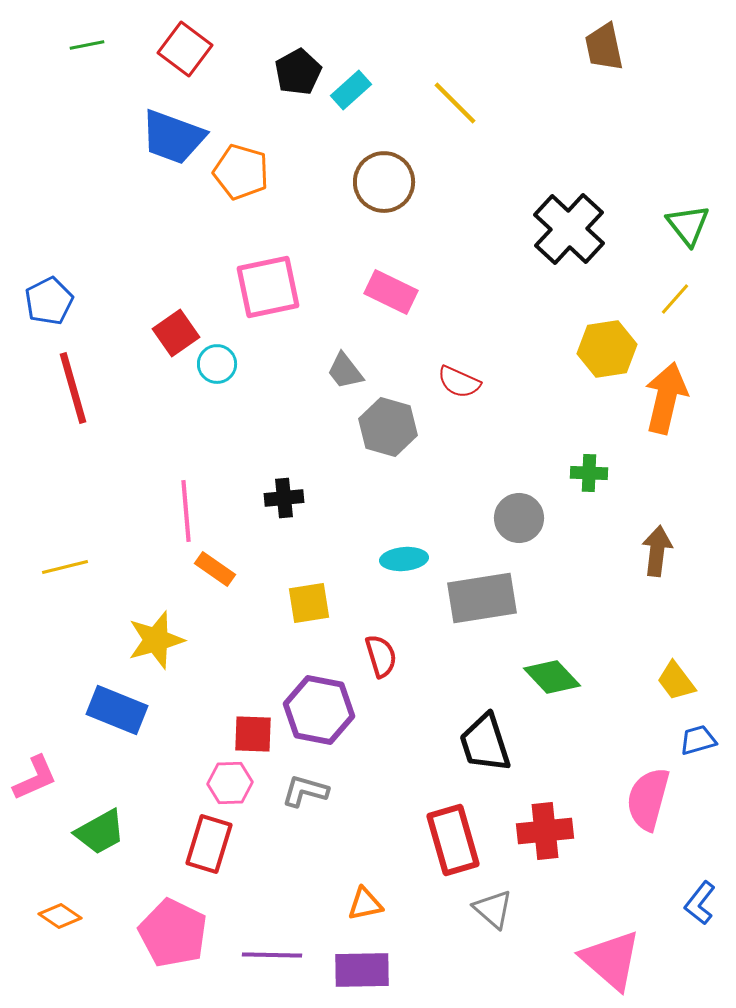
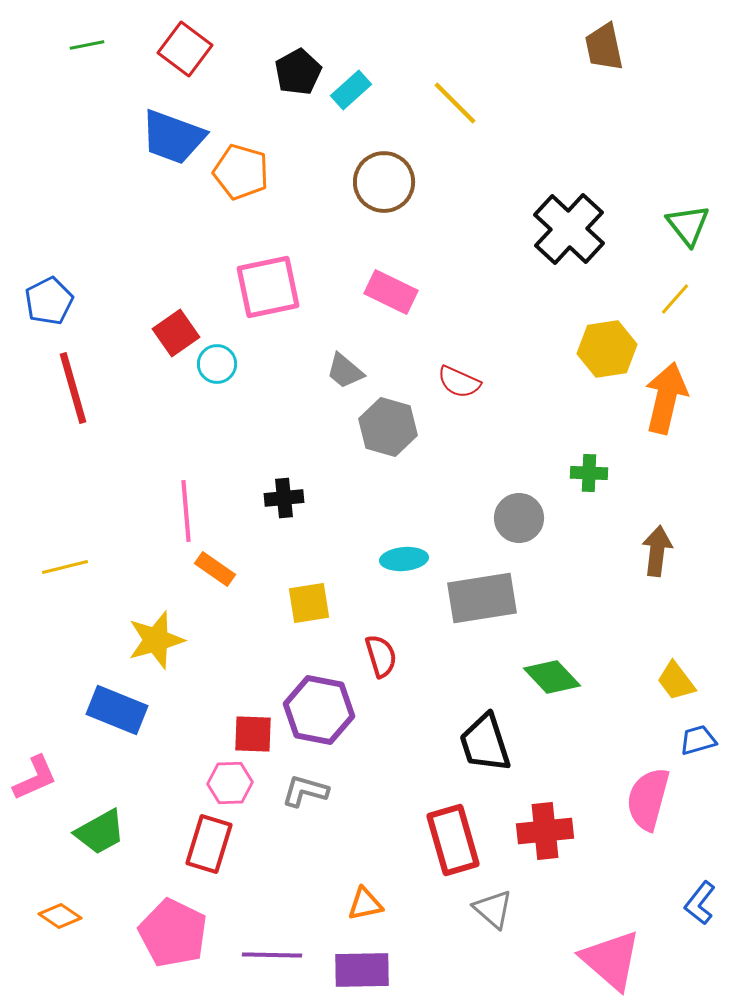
gray trapezoid at (345, 371): rotated 12 degrees counterclockwise
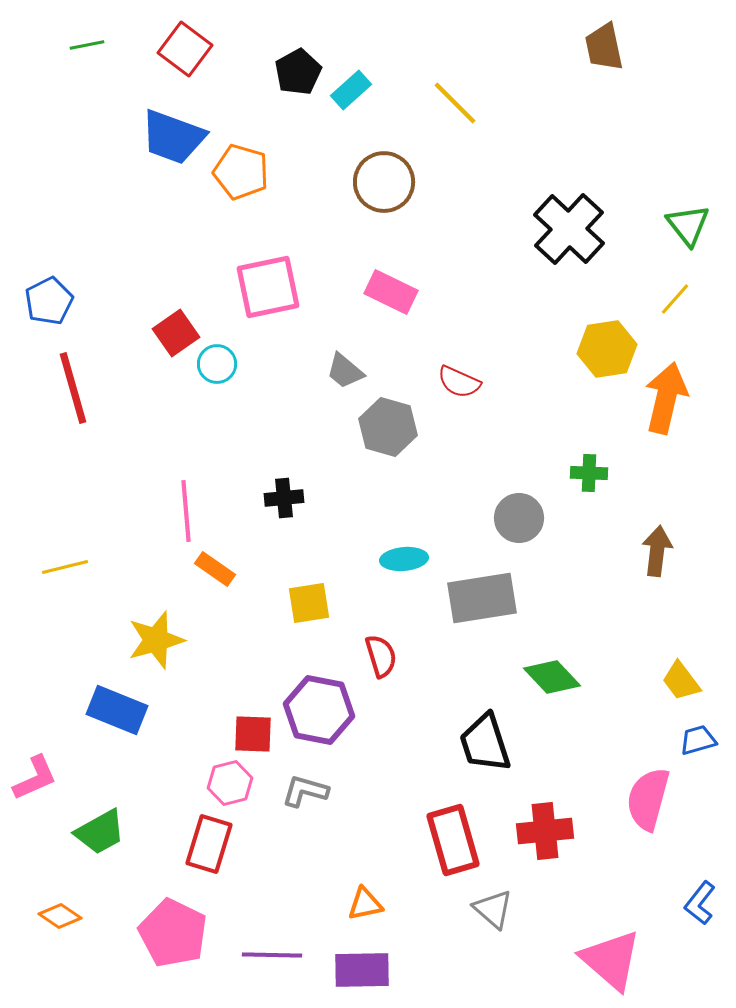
yellow trapezoid at (676, 681): moved 5 px right
pink hexagon at (230, 783): rotated 12 degrees counterclockwise
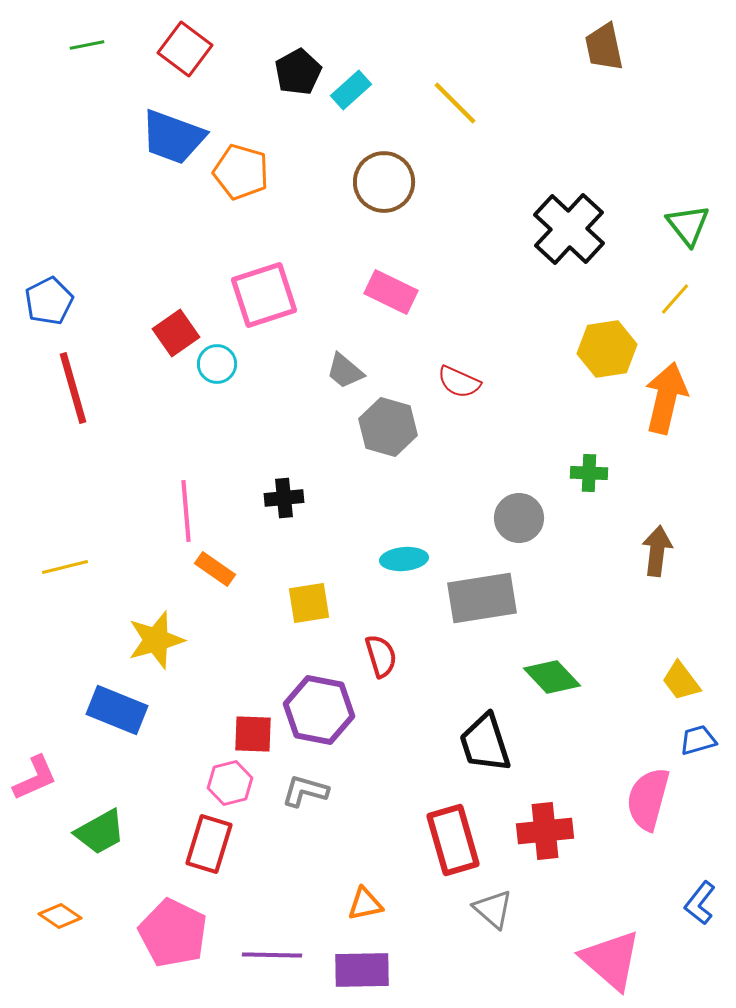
pink square at (268, 287): moved 4 px left, 8 px down; rotated 6 degrees counterclockwise
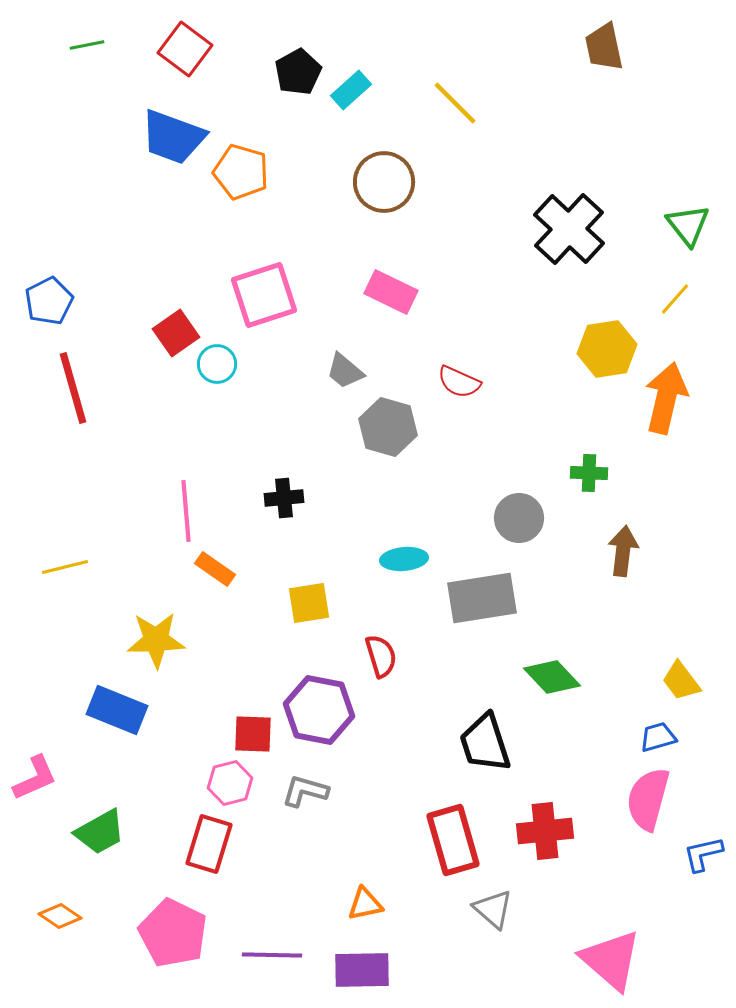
brown arrow at (657, 551): moved 34 px left
yellow star at (156, 640): rotated 14 degrees clockwise
blue trapezoid at (698, 740): moved 40 px left, 3 px up
blue L-shape at (700, 903): moved 3 px right, 49 px up; rotated 39 degrees clockwise
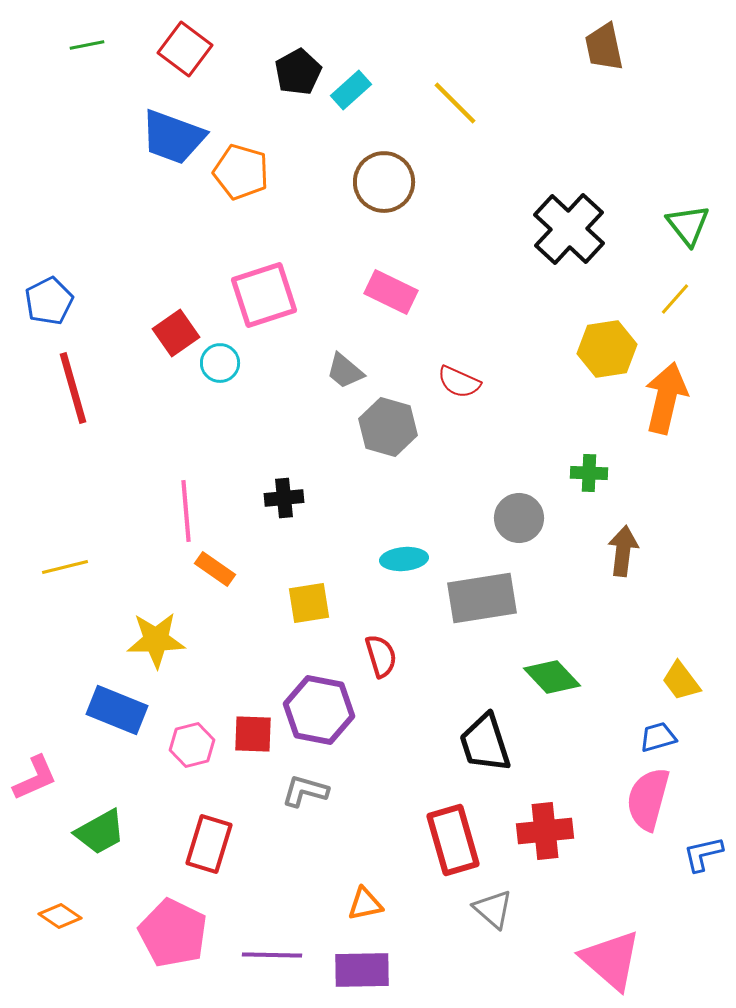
cyan circle at (217, 364): moved 3 px right, 1 px up
pink hexagon at (230, 783): moved 38 px left, 38 px up
